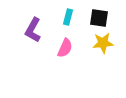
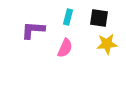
purple L-shape: rotated 65 degrees clockwise
yellow star: moved 4 px right, 1 px down
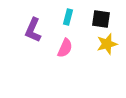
black square: moved 2 px right, 1 px down
purple L-shape: rotated 70 degrees counterclockwise
yellow star: rotated 10 degrees counterclockwise
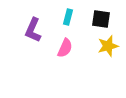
yellow star: moved 1 px right, 2 px down
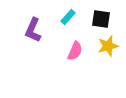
cyan rectangle: rotated 28 degrees clockwise
pink semicircle: moved 10 px right, 3 px down
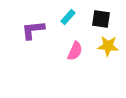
purple L-shape: rotated 60 degrees clockwise
yellow star: rotated 20 degrees clockwise
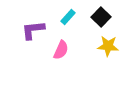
black square: moved 2 px up; rotated 36 degrees clockwise
pink semicircle: moved 14 px left, 1 px up
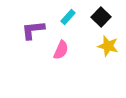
yellow star: rotated 10 degrees clockwise
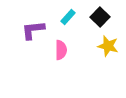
black square: moved 1 px left
pink semicircle: rotated 24 degrees counterclockwise
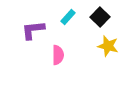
pink semicircle: moved 3 px left, 5 px down
